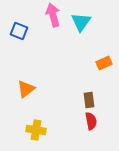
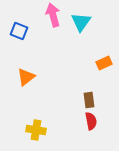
orange triangle: moved 12 px up
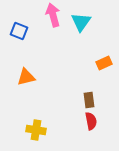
orange triangle: rotated 24 degrees clockwise
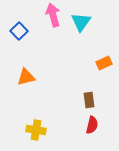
blue square: rotated 24 degrees clockwise
red semicircle: moved 1 px right, 4 px down; rotated 24 degrees clockwise
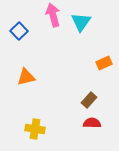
brown rectangle: rotated 49 degrees clockwise
red semicircle: moved 2 px up; rotated 102 degrees counterclockwise
yellow cross: moved 1 px left, 1 px up
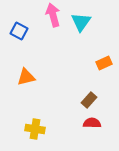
blue square: rotated 18 degrees counterclockwise
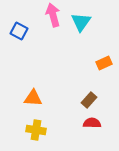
orange triangle: moved 7 px right, 21 px down; rotated 18 degrees clockwise
yellow cross: moved 1 px right, 1 px down
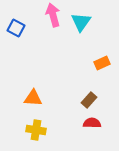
blue square: moved 3 px left, 3 px up
orange rectangle: moved 2 px left
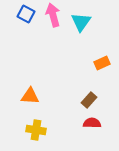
blue square: moved 10 px right, 14 px up
orange triangle: moved 3 px left, 2 px up
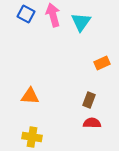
brown rectangle: rotated 21 degrees counterclockwise
yellow cross: moved 4 px left, 7 px down
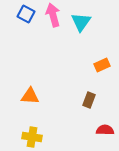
orange rectangle: moved 2 px down
red semicircle: moved 13 px right, 7 px down
